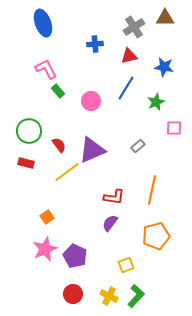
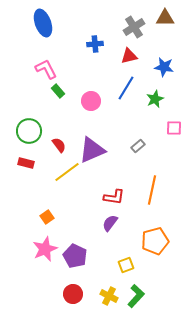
green star: moved 1 px left, 3 px up
orange pentagon: moved 1 px left, 5 px down
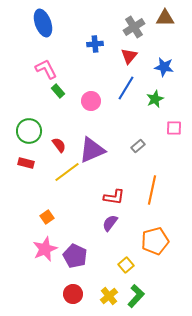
red triangle: rotated 36 degrees counterclockwise
yellow square: rotated 21 degrees counterclockwise
yellow cross: rotated 24 degrees clockwise
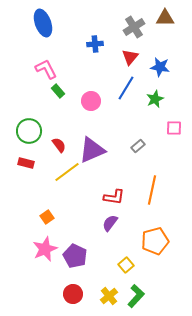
red triangle: moved 1 px right, 1 px down
blue star: moved 4 px left
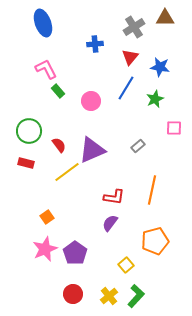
purple pentagon: moved 3 px up; rotated 10 degrees clockwise
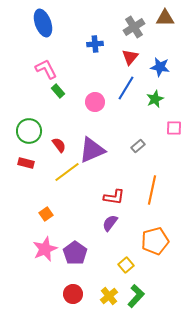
pink circle: moved 4 px right, 1 px down
orange square: moved 1 px left, 3 px up
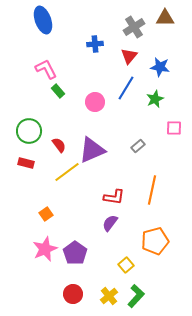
blue ellipse: moved 3 px up
red triangle: moved 1 px left, 1 px up
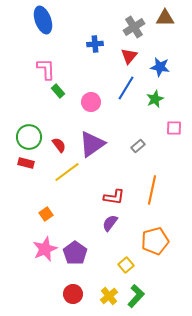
pink L-shape: rotated 25 degrees clockwise
pink circle: moved 4 px left
green circle: moved 6 px down
purple triangle: moved 6 px up; rotated 12 degrees counterclockwise
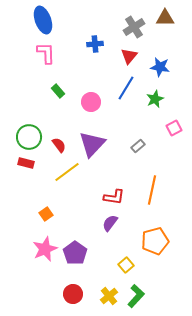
pink L-shape: moved 16 px up
pink square: rotated 28 degrees counterclockwise
purple triangle: rotated 12 degrees counterclockwise
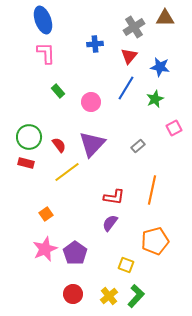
yellow square: rotated 28 degrees counterclockwise
